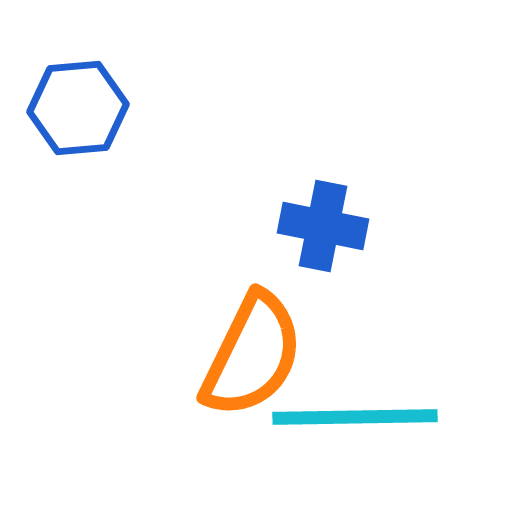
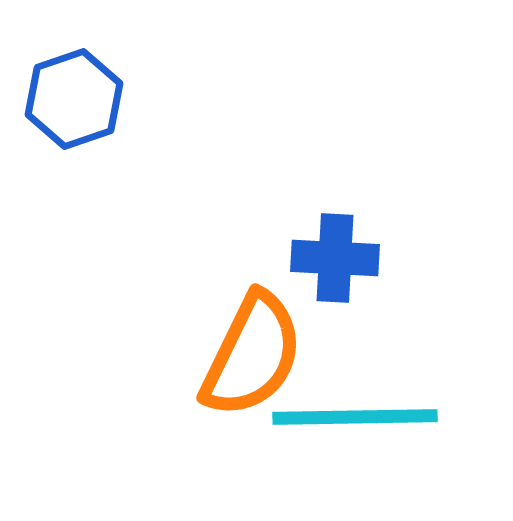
blue hexagon: moved 4 px left, 9 px up; rotated 14 degrees counterclockwise
blue cross: moved 12 px right, 32 px down; rotated 8 degrees counterclockwise
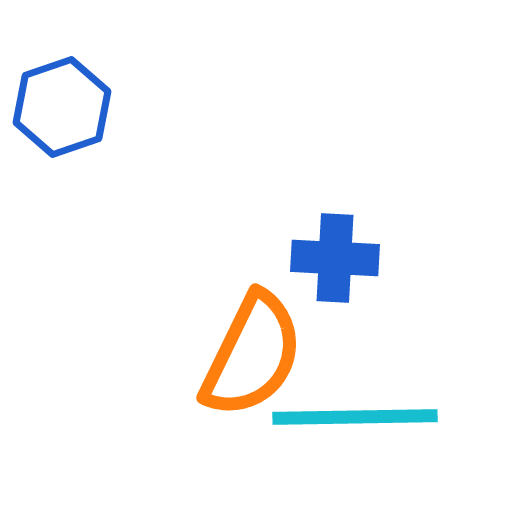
blue hexagon: moved 12 px left, 8 px down
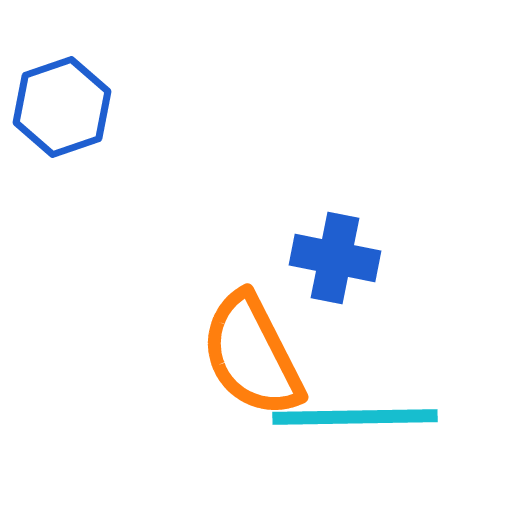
blue cross: rotated 8 degrees clockwise
orange semicircle: rotated 127 degrees clockwise
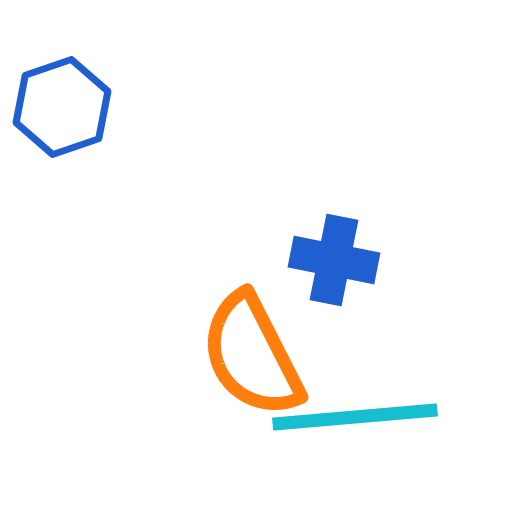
blue cross: moved 1 px left, 2 px down
cyan line: rotated 4 degrees counterclockwise
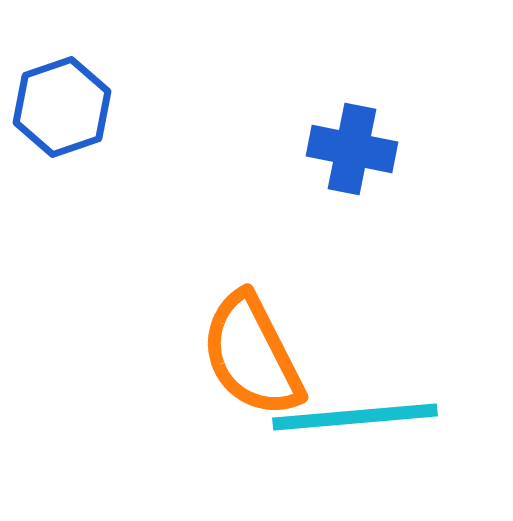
blue cross: moved 18 px right, 111 px up
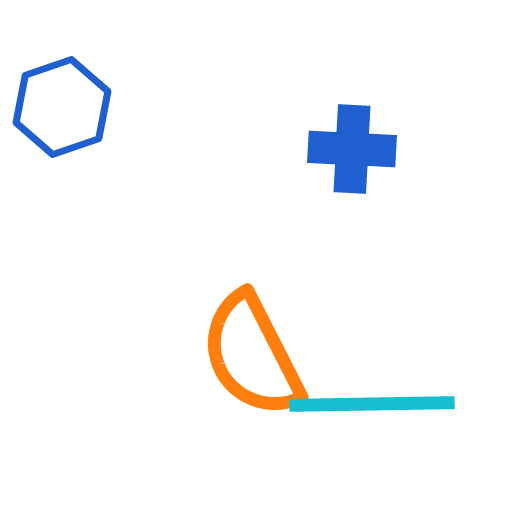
blue cross: rotated 8 degrees counterclockwise
cyan line: moved 17 px right, 13 px up; rotated 4 degrees clockwise
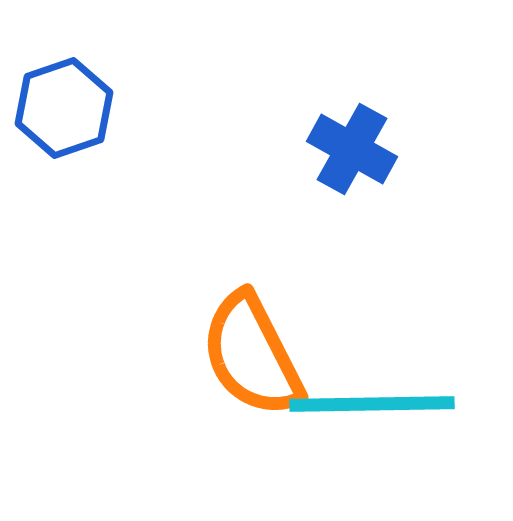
blue hexagon: moved 2 px right, 1 px down
blue cross: rotated 26 degrees clockwise
